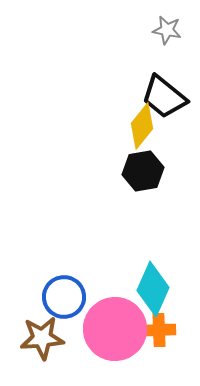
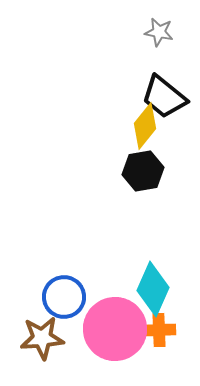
gray star: moved 8 px left, 2 px down
yellow diamond: moved 3 px right
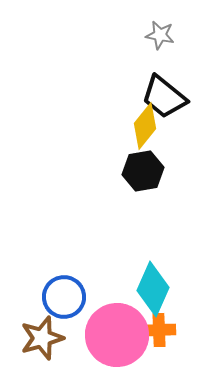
gray star: moved 1 px right, 3 px down
pink circle: moved 2 px right, 6 px down
brown star: rotated 12 degrees counterclockwise
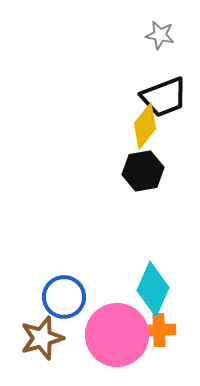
black trapezoid: rotated 60 degrees counterclockwise
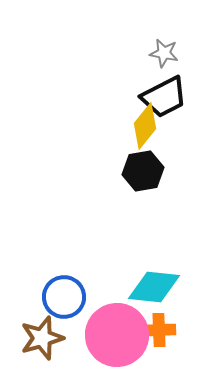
gray star: moved 4 px right, 18 px down
black trapezoid: rotated 6 degrees counterclockwise
cyan diamond: moved 1 px right, 2 px up; rotated 72 degrees clockwise
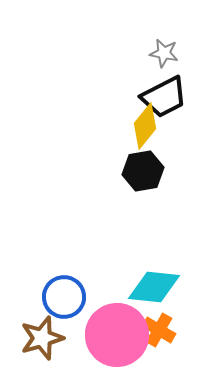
orange cross: rotated 32 degrees clockwise
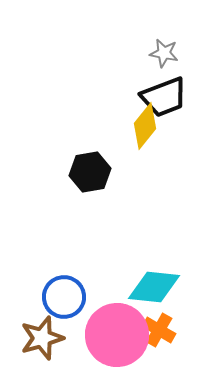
black trapezoid: rotated 6 degrees clockwise
black hexagon: moved 53 px left, 1 px down
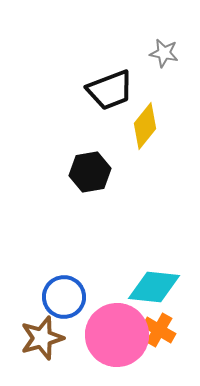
black trapezoid: moved 54 px left, 7 px up
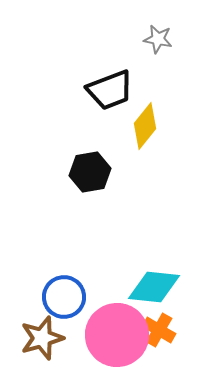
gray star: moved 6 px left, 14 px up
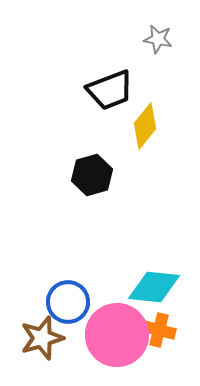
black hexagon: moved 2 px right, 3 px down; rotated 6 degrees counterclockwise
blue circle: moved 4 px right, 5 px down
orange cross: rotated 16 degrees counterclockwise
